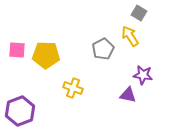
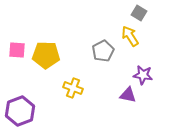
gray pentagon: moved 2 px down
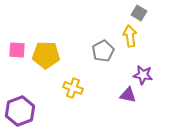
yellow arrow: rotated 25 degrees clockwise
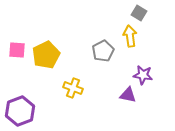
yellow pentagon: rotated 28 degrees counterclockwise
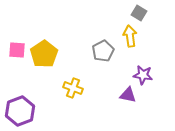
yellow pentagon: moved 2 px left, 1 px up; rotated 8 degrees counterclockwise
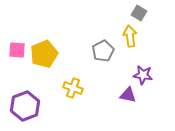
yellow pentagon: rotated 12 degrees clockwise
purple hexagon: moved 5 px right, 5 px up
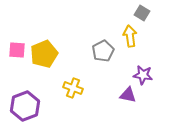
gray square: moved 3 px right
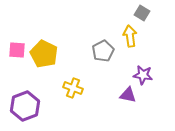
yellow pentagon: rotated 24 degrees counterclockwise
